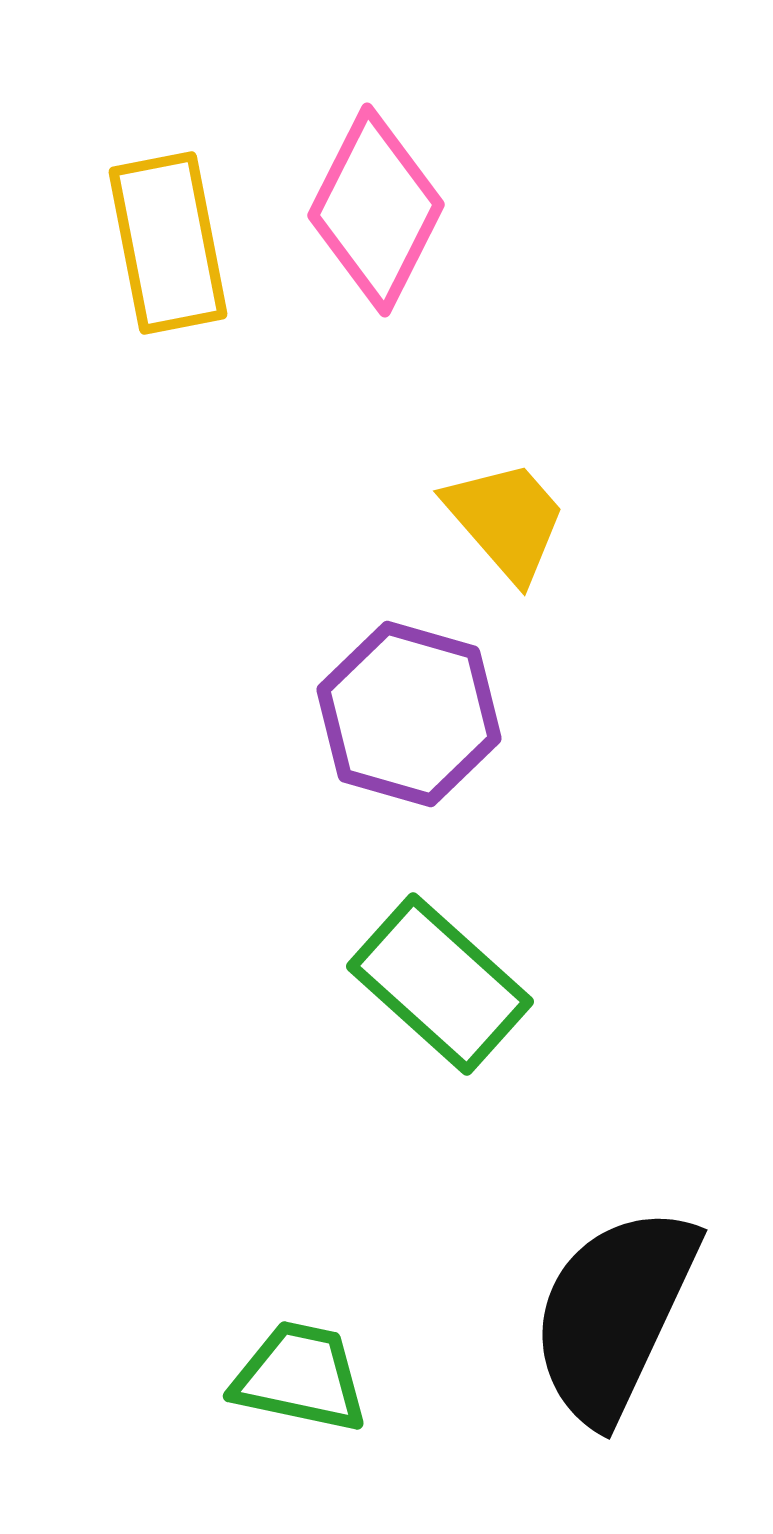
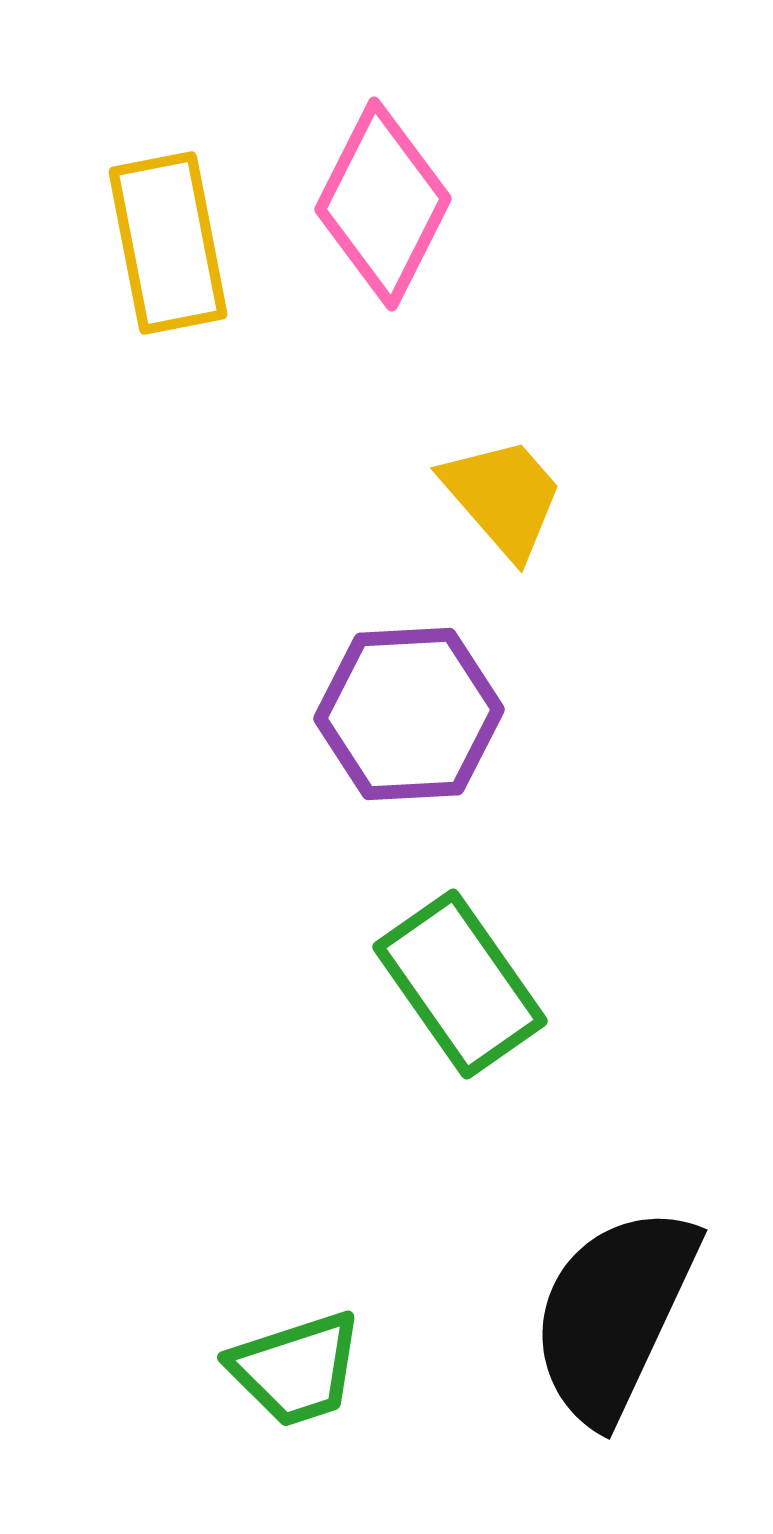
pink diamond: moved 7 px right, 6 px up
yellow trapezoid: moved 3 px left, 23 px up
purple hexagon: rotated 19 degrees counterclockwise
green rectangle: moved 20 px right; rotated 13 degrees clockwise
green trapezoid: moved 4 px left, 8 px up; rotated 150 degrees clockwise
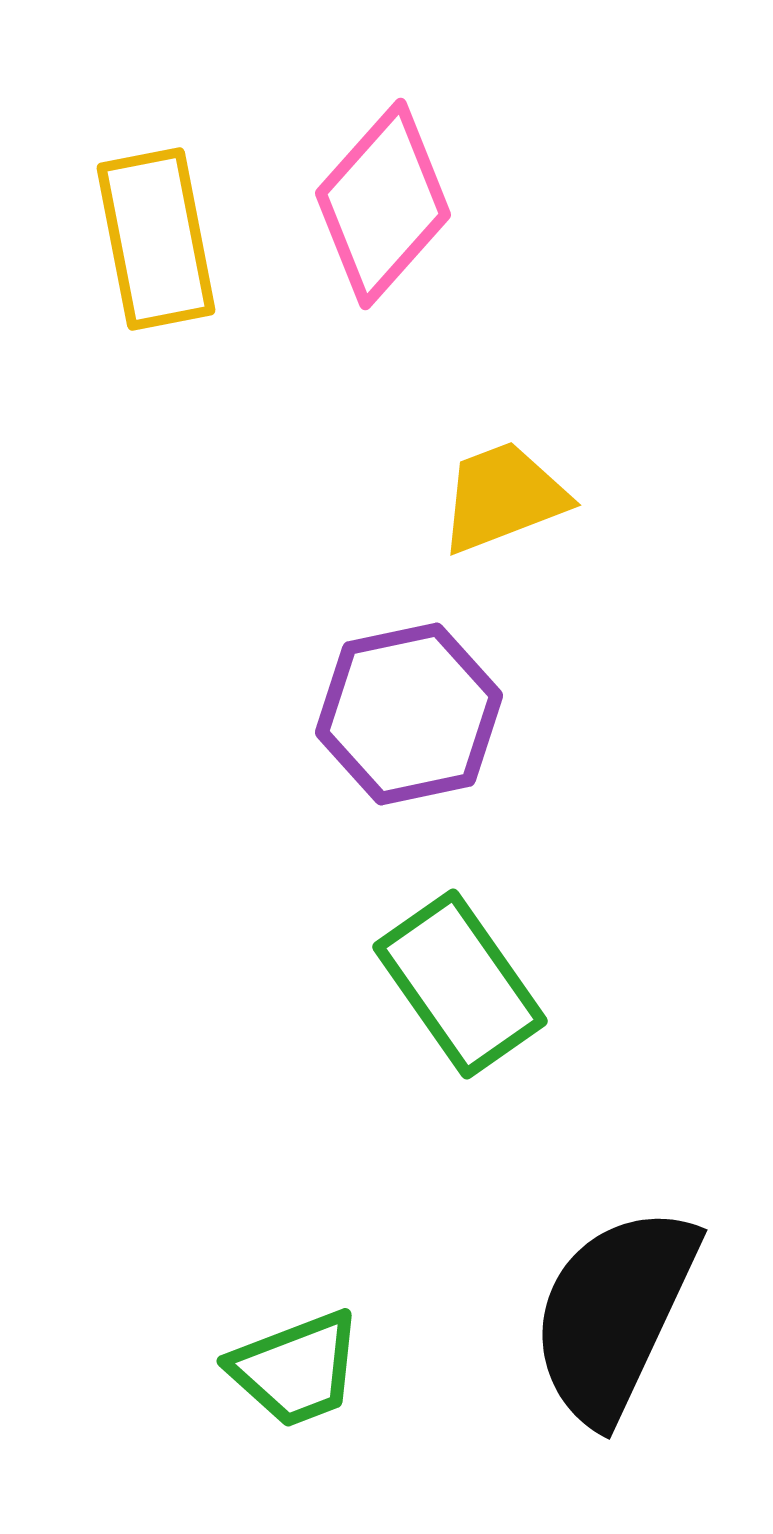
pink diamond: rotated 15 degrees clockwise
yellow rectangle: moved 12 px left, 4 px up
yellow trapezoid: rotated 70 degrees counterclockwise
purple hexagon: rotated 9 degrees counterclockwise
green trapezoid: rotated 3 degrees counterclockwise
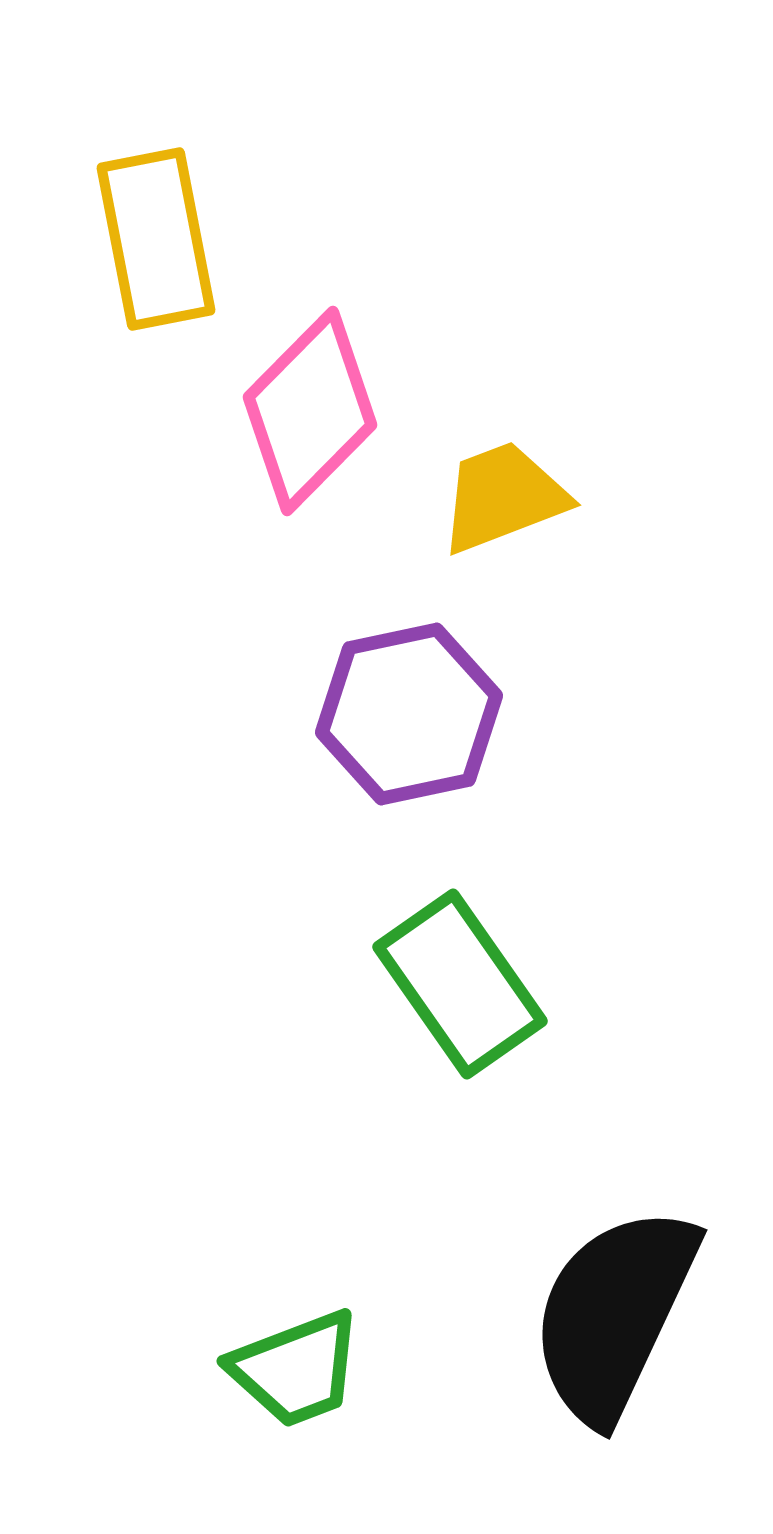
pink diamond: moved 73 px left, 207 px down; rotated 3 degrees clockwise
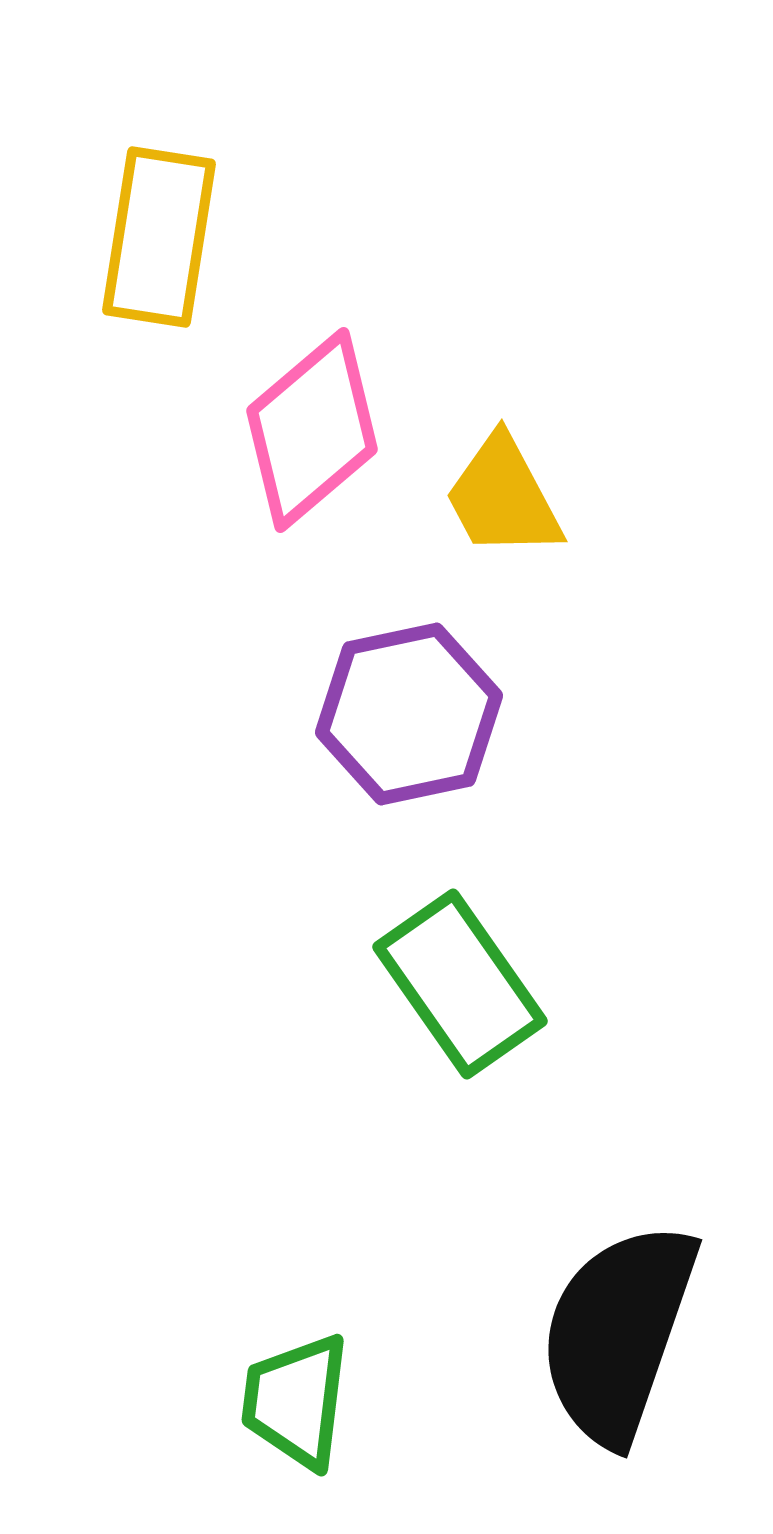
yellow rectangle: moved 3 px right, 2 px up; rotated 20 degrees clockwise
pink diamond: moved 2 px right, 19 px down; rotated 5 degrees clockwise
yellow trapezoid: rotated 97 degrees counterclockwise
black semicircle: moved 4 px right, 19 px down; rotated 6 degrees counterclockwise
green trapezoid: moved 32 px down; rotated 118 degrees clockwise
